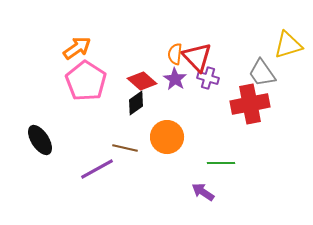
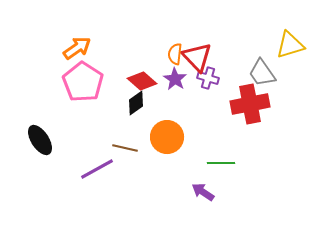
yellow triangle: moved 2 px right
pink pentagon: moved 3 px left, 1 px down
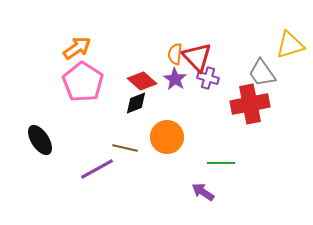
black diamond: rotated 15 degrees clockwise
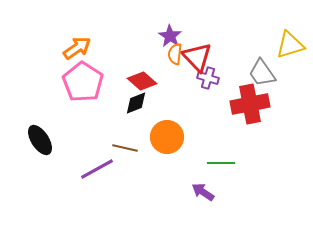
purple star: moved 5 px left, 43 px up
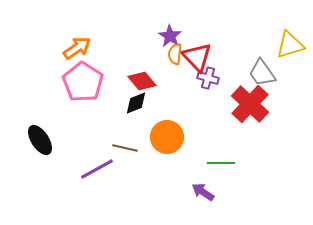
red diamond: rotated 8 degrees clockwise
red cross: rotated 36 degrees counterclockwise
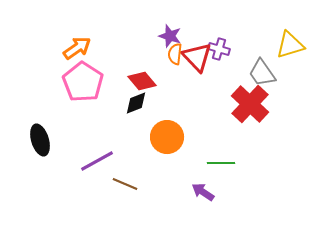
purple star: rotated 15 degrees counterclockwise
purple cross: moved 11 px right, 29 px up
black ellipse: rotated 16 degrees clockwise
brown line: moved 36 px down; rotated 10 degrees clockwise
purple line: moved 8 px up
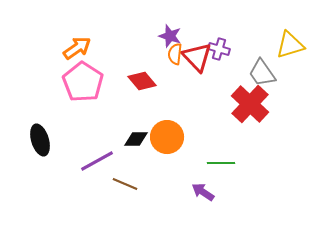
black diamond: moved 36 px down; rotated 20 degrees clockwise
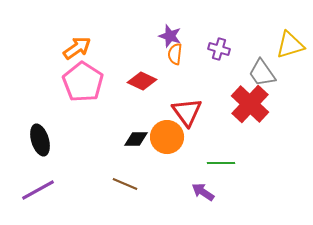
red triangle: moved 10 px left, 55 px down; rotated 8 degrees clockwise
red diamond: rotated 24 degrees counterclockwise
purple line: moved 59 px left, 29 px down
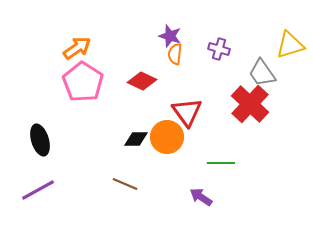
purple arrow: moved 2 px left, 5 px down
